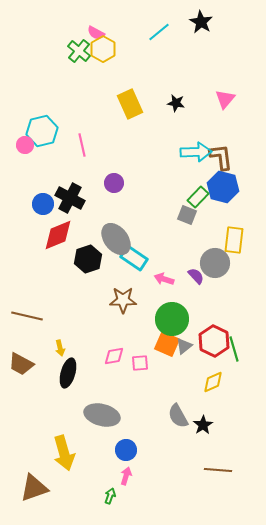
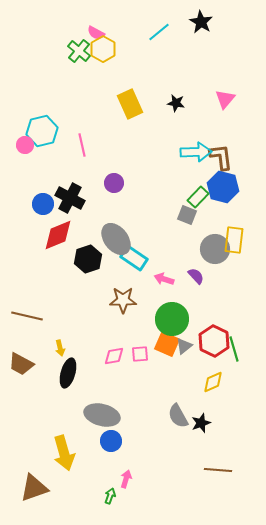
gray circle at (215, 263): moved 14 px up
pink square at (140, 363): moved 9 px up
black star at (203, 425): moved 2 px left, 2 px up; rotated 12 degrees clockwise
blue circle at (126, 450): moved 15 px left, 9 px up
pink arrow at (126, 476): moved 3 px down
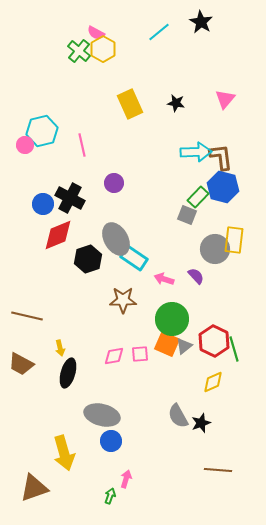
gray ellipse at (116, 239): rotated 8 degrees clockwise
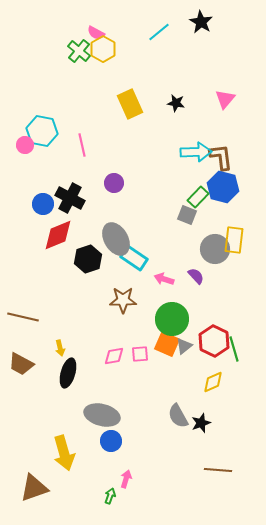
cyan hexagon at (42, 131): rotated 24 degrees clockwise
brown line at (27, 316): moved 4 px left, 1 px down
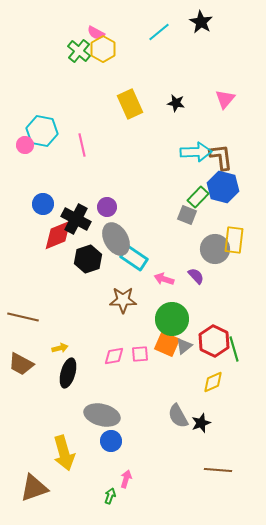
purple circle at (114, 183): moved 7 px left, 24 px down
black cross at (70, 198): moved 6 px right, 21 px down
yellow arrow at (60, 348): rotated 91 degrees counterclockwise
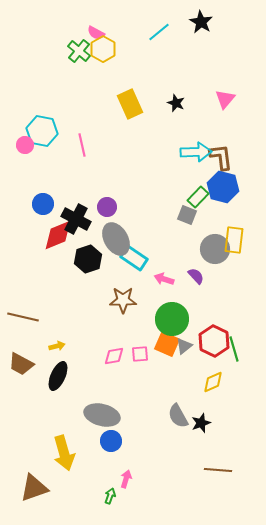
black star at (176, 103): rotated 12 degrees clockwise
yellow arrow at (60, 348): moved 3 px left, 2 px up
black ellipse at (68, 373): moved 10 px left, 3 px down; rotated 8 degrees clockwise
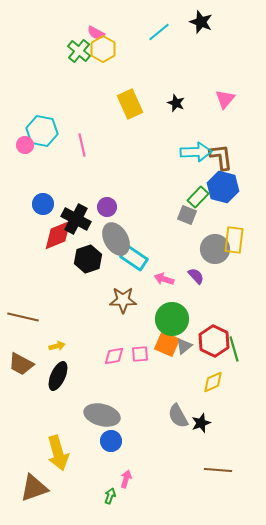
black star at (201, 22): rotated 10 degrees counterclockwise
yellow arrow at (64, 453): moved 6 px left
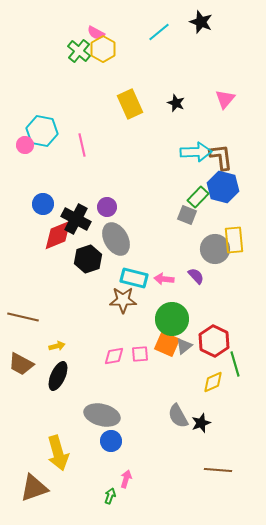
yellow rectangle at (234, 240): rotated 12 degrees counterclockwise
cyan rectangle at (134, 258): moved 20 px down; rotated 20 degrees counterclockwise
pink arrow at (164, 279): rotated 12 degrees counterclockwise
green line at (234, 349): moved 1 px right, 15 px down
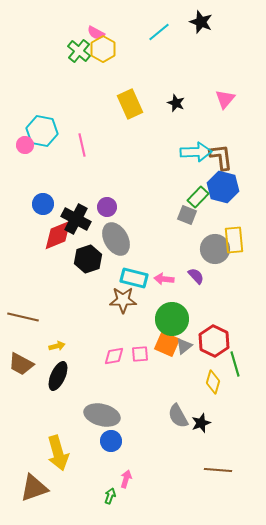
yellow diamond at (213, 382): rotated 50 degrees counterclockwise
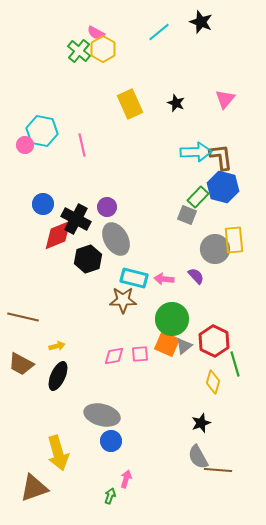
gray semicircle at (178, 416): moved 20 px right, 41 px down
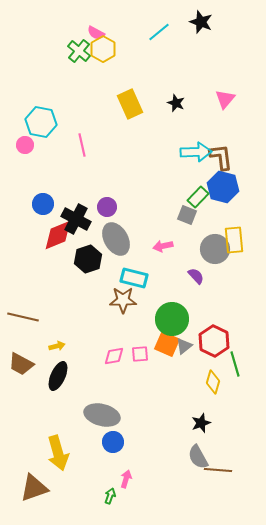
cyan hexagon at (42, 131): moved 1 px left, 9 px up
pink arrow at (164, 279): moved 1 px left, 33 px up; rotated 18 degrees counterclockwise
blue circle at (111, 441): moved 2 px right, 1 px down
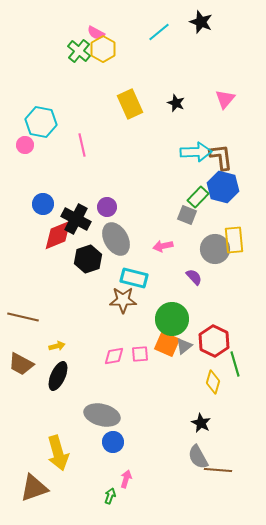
purple semicircle at (196, 276): moved 2 px left, 1 px down
black star at (201, 423): rotated 24 degrees counterclockwise
